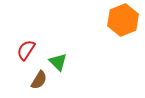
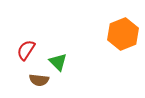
orange hexagon: moved 14 px down
brown semicircle: rotated 66 degrees clockwise
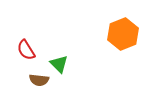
red semicircle: rotated 65 degrees counterclockwise
green triangle: moved 1 px right, 2 px down
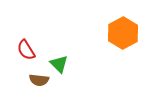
orange hexagon: moved 1 px up; rotated 8 degrees counterclockwise
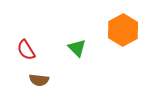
orange hexagon: moved 3 px up
green triangle: moved 18 px right, 16 px up
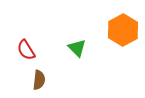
brown semicircle: rotated 90 degrees counterclockwise
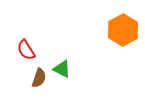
green triangle: moved 15 px left, 21 px down; rotated 18 degrees counterclockwise
brown semicircle: moved 2 px up; rotated 12 degrees clockwise
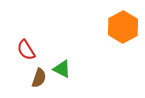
orange hexagon: moved 3 px up
